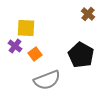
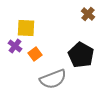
gray semicircle: moved 6 px right, 1 px up
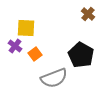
gray semicircle: moved 1 px right, 1 px up
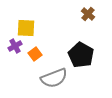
purple cross: rotated 24 degrees clockwise
